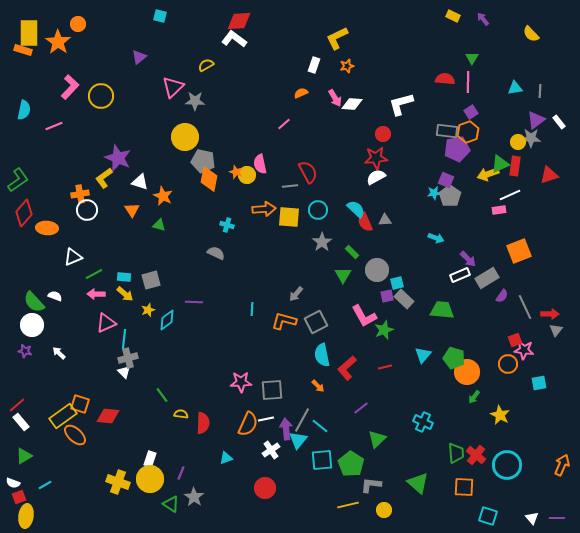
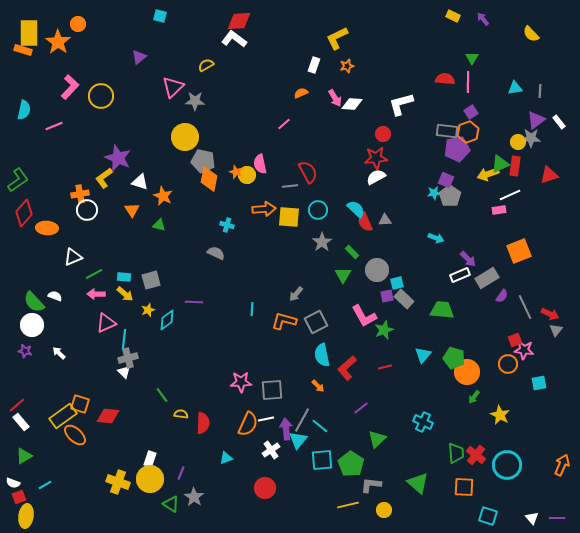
red arrow at (550, 314): rotated 24 degrees clockwise
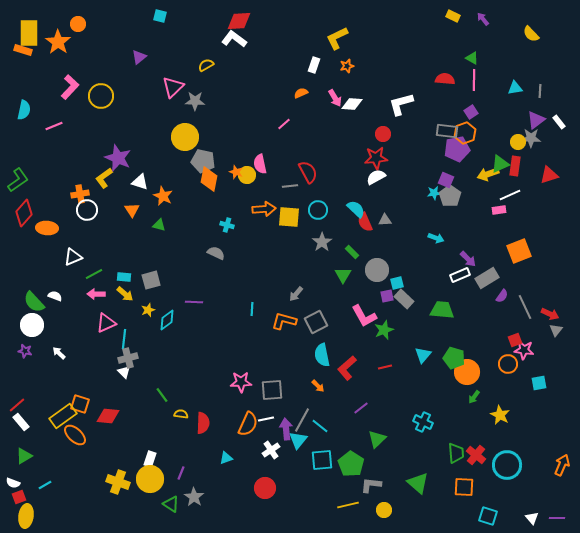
green triangle at (472, 58): rotated 32 degrees counterclockwise
pink line at (468, 82): moved 6 px right, 2 px up
orange hexagon at (468, 132): moved 3 px left, 1 px down
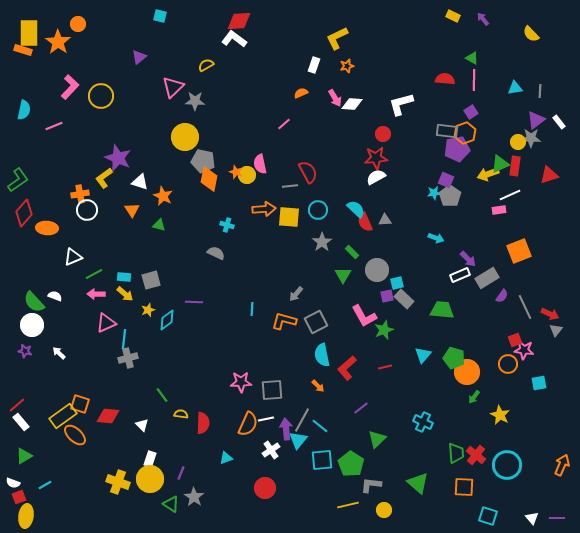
white triangle at (124, 372): moved 18 px right, 53 px down
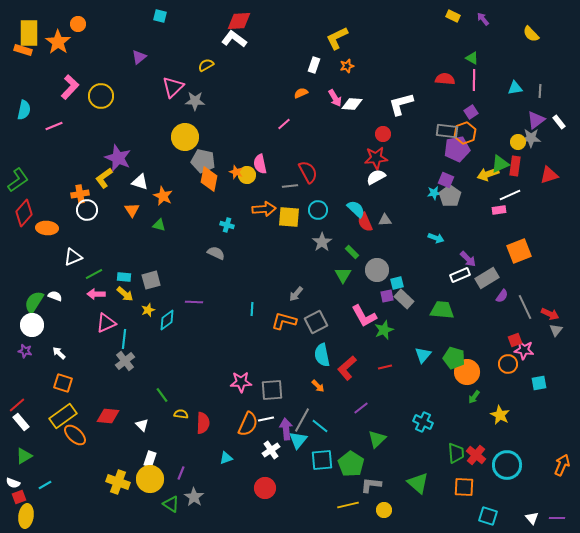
green semicircle at (34, 302): rotated 75 degrees clockwise
gray cross at (128, 358): moved 3 px left, 3 px down; rotated 24 degrees counterclockwise
orange square at (80, 404): moved 17 px left, 21 px up
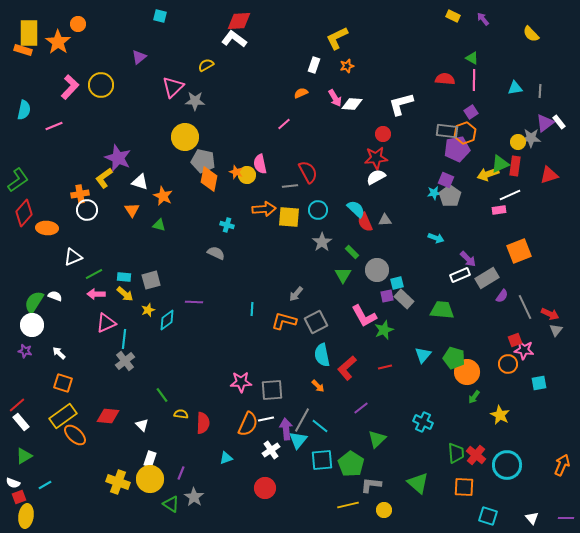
yellow circle at (101, 96): moved 11 px up
purple triangle at (536, 120): moved 9 px right, 3 px down
purple line at (557, 518): moved 9 px right
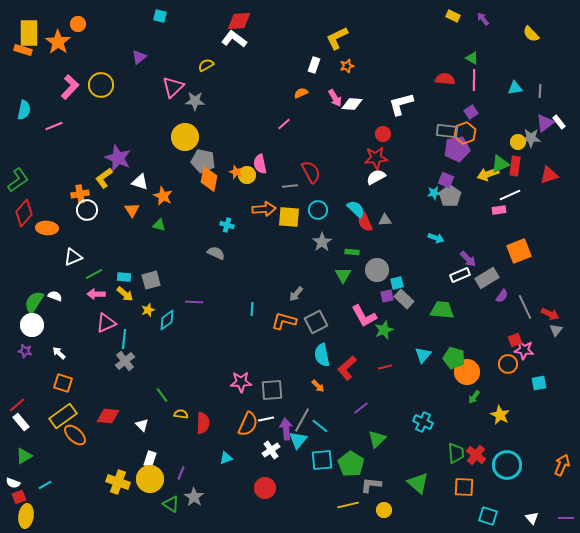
red semicircle at (308, 172): moved 3 px right
green rectangle at (352, 252): rotated 40 degrees counterclockwise
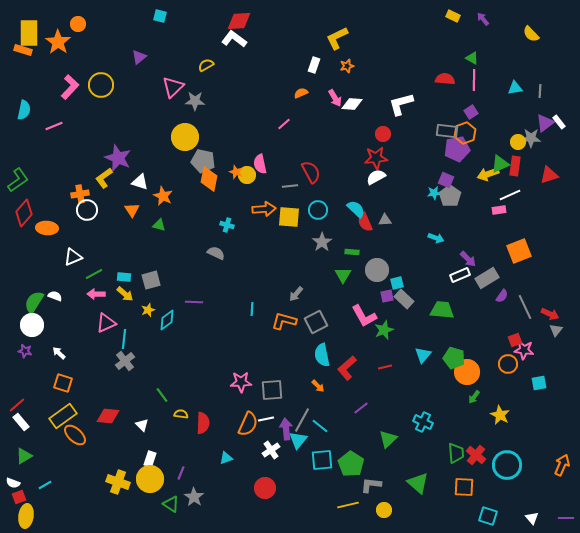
green triangle at (377, 439): moved 11 px right
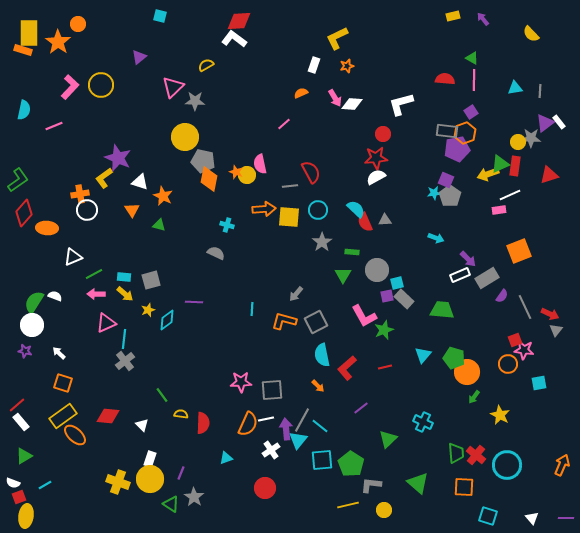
yellow rectangle at (453, 16): rotated 40 degrees counterclockwise
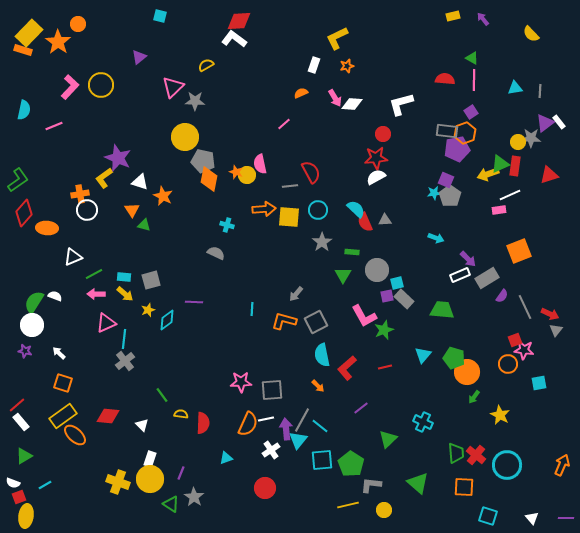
yellow rectangle at (29, 33): rotated 44 degrees clockwise
green triangle at (159, 225): moved 15 px left
